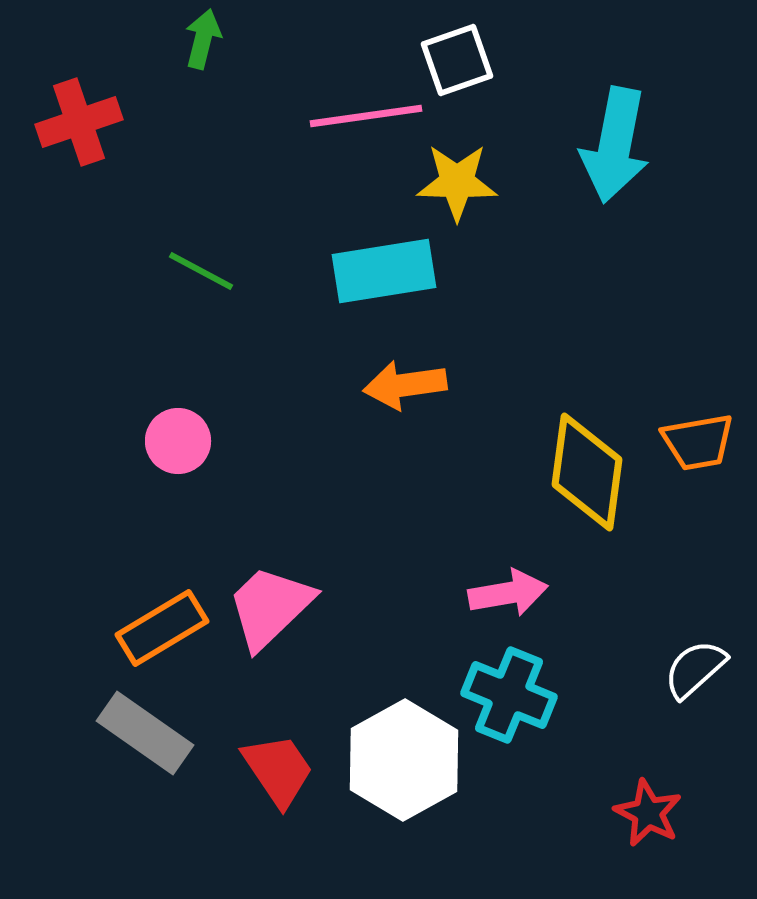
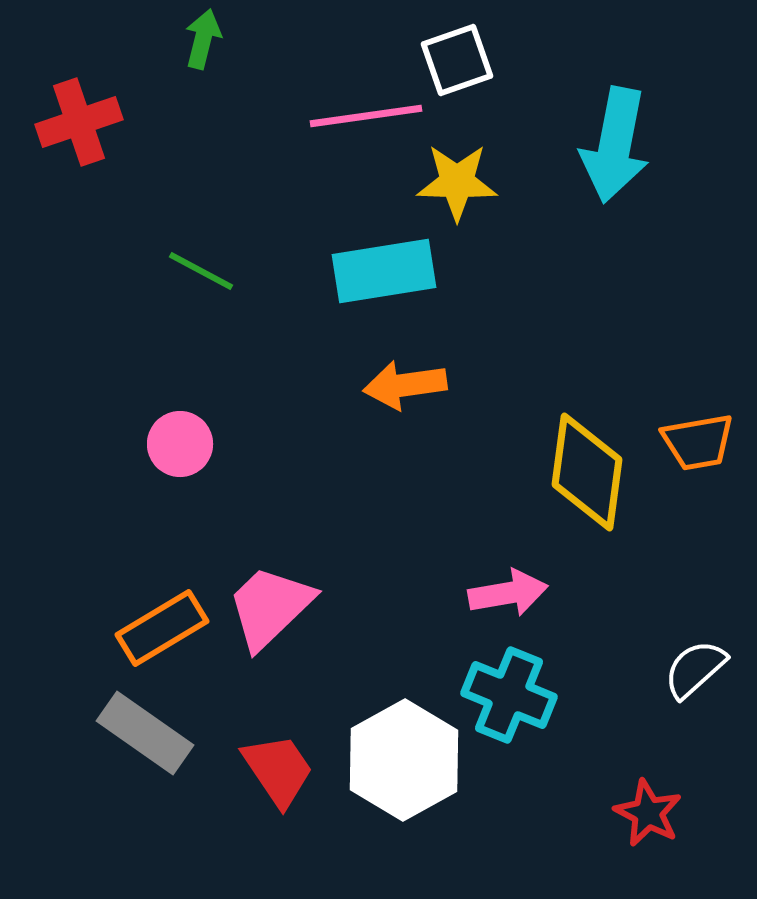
pink circle: moved 2 px right, 3 px down
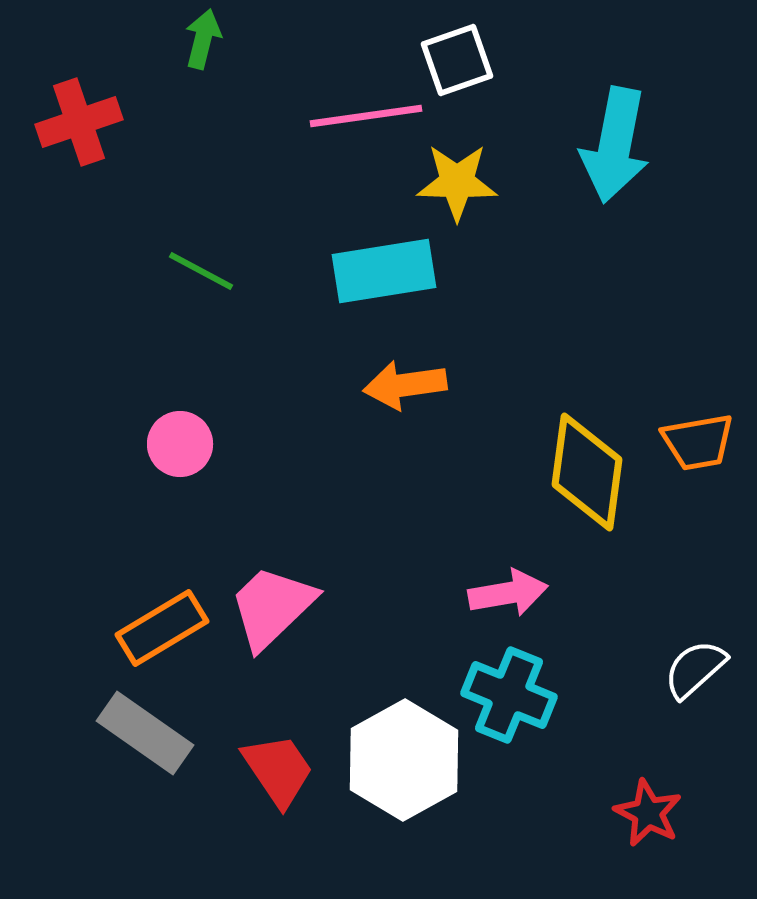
pink trapezoid: moved 2 px right
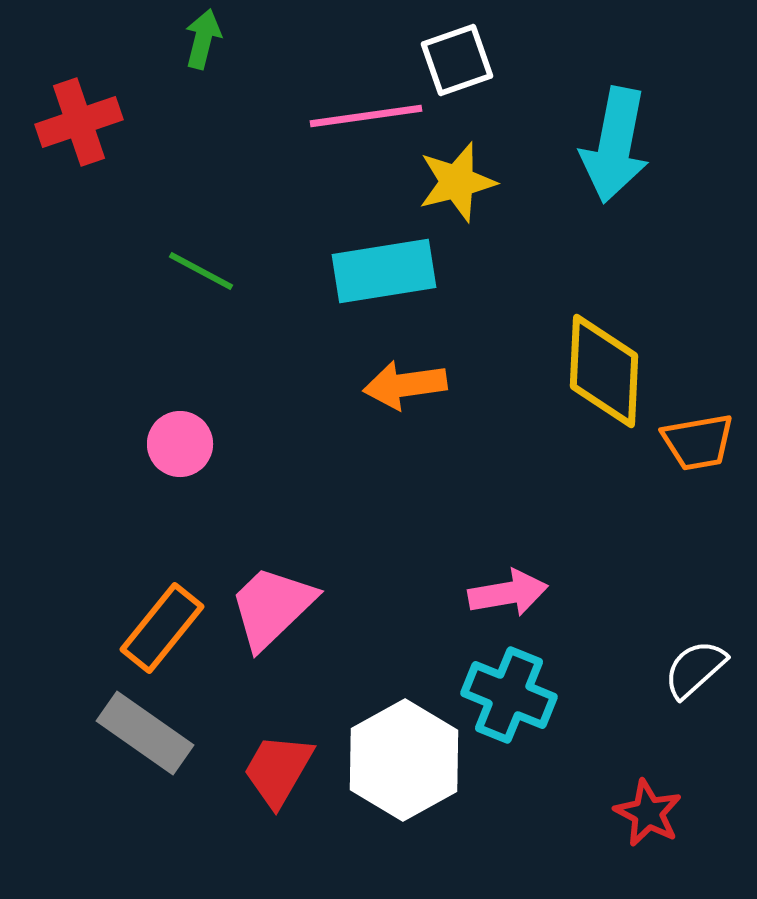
yellow star: rotated 16 degrees counterclockwise
yellow diamond: moved 17 px right, 101 px up; rotated 5 degrees counterclockwise
orange rectangle: rotated 20 degrees counterclockwise
red trapezoid: rotated 116 degrees counterclockwise
